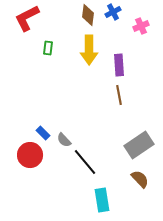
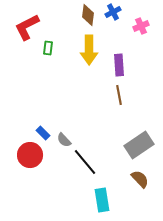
red L-shape: moved 9 px down
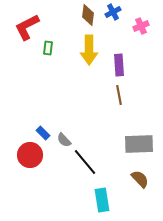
gray rectangle: moved 1 px up; rotated 32 degrees clockwise
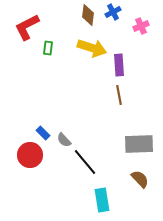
yellow arrow: moved 3 px right, 2 px up; rotated 72 degrees counterclockwise
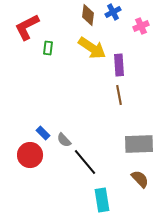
yellow arrow: rotated 16 degrees clockwise
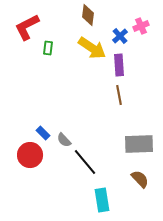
blue cross: moved 7 px right, 24 px down; rotated 14 degrees counterclockwise
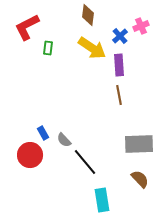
blue rectangle: rotated 16 degrees clockwise
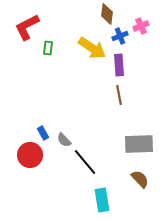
brown diamond: moved 19 px right, 1 px up
blue cross: rotated 21 degrees clockwise
